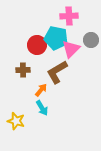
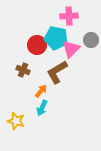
brown cross: rotated 24 degrees clockwise
orange arrow: moved 1 px down
cyan arrow: rotated 56 degrees clockwise
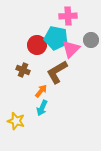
pink cross: moved 1 px left
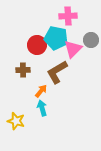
pink triangle: moved 2 px right
brown cross: rotated 24 degrees counterclockwise
cyan arrow: rotated 140 degrees clockwise
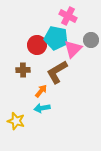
pink cross: rotated 30 degrees clockwise
cyan arrow: rotated 84 degrees counterclockwise
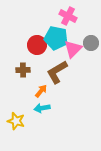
gray circle: moved 3 px down
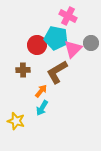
cyan arrow: rotated 49 degrees counterclockwise
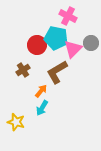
brown cross: rotated 32 degrees counterclockwise
yellow star: moved 1 px down
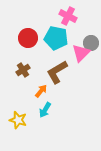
red circle: moved 9 px left, 7 px up
pink triangle: moved 8 px right, 4 px down
cyan arrow: moved 3 px right, 2 px down
yellow star: moved 2 px right, 2 px up
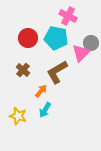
brown cross: rotated 16 degrees counterclockwise
yellow star: moved 4 px up
